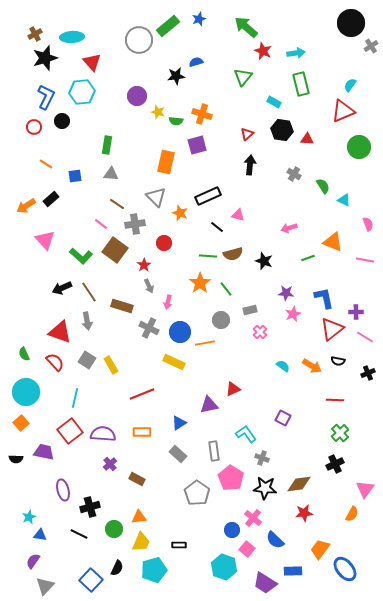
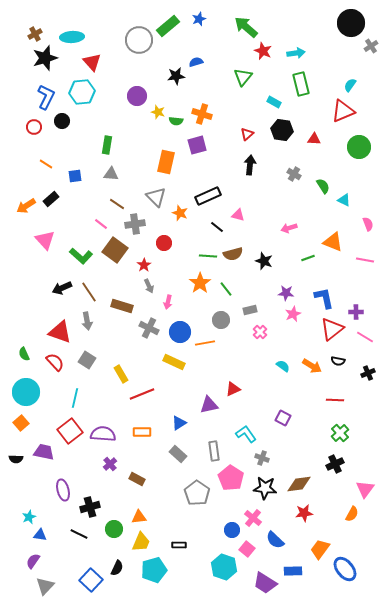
red triangle at (307, 139): moved 7 px right
yellow rectangle at (111, 365): moved 10 px right, 9 px down
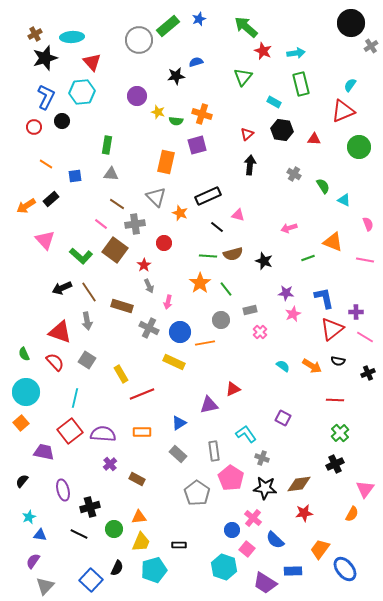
black semicircle at (16, 459): moved 6 px right, 22 px down; rotated 128 degrees clockwise
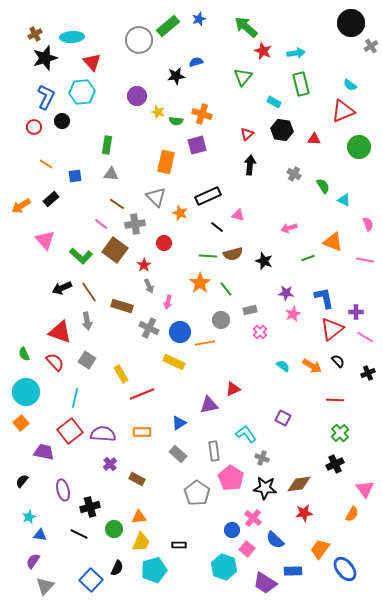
cyan semicircle at (350, 85): rotated 88 degrees counterclockwise
orange arrow at (26, 206): moved 5 px left
black semicircle at (338, 361): rotated 144 degrees counterclockwise
pink triangle at (365, 489): rotated 12 degrees counterclockwise
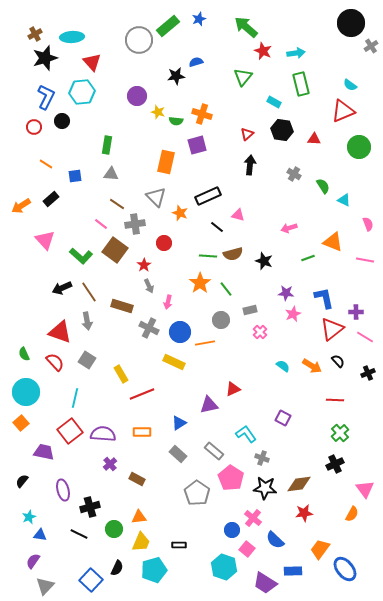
gray rectangle at (214, 451): rotated 42 degrees counterclockwise
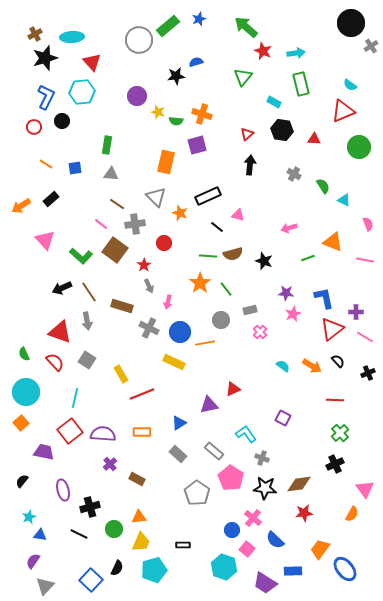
blue square at (75, 176): moved 8 px up
black rectangle at (179, 545): moved 4 px right
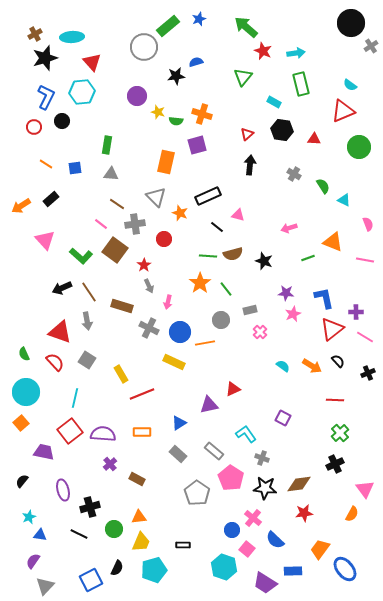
gray circle at (139, 40): moved 5 px right, 7 px down
red circle at (164, 243): moved 4 px up
blue square at (91, 580): rotated 20 degrees clockwise
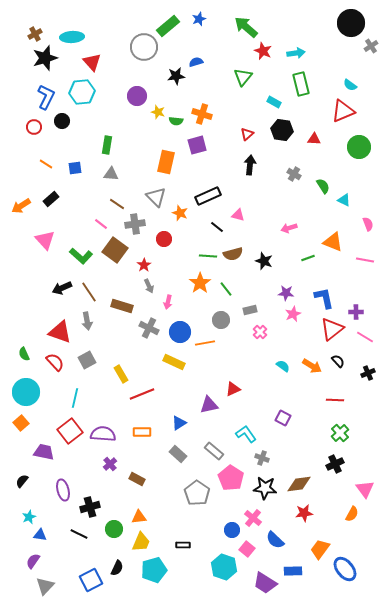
gray square at (87, 360): rotated 30 degrees clockwise
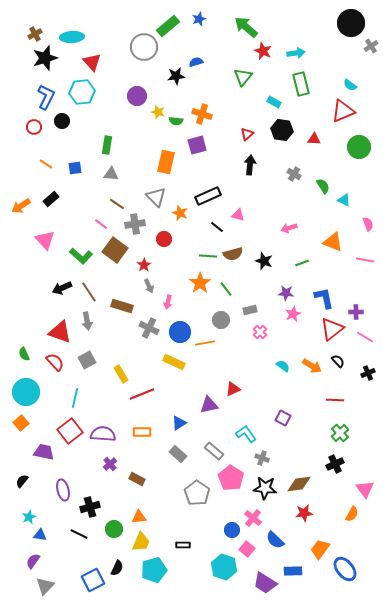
green line at (308, 258): moved 6 px left, 5 px down
blue square at (91, 580): moved 2 px right
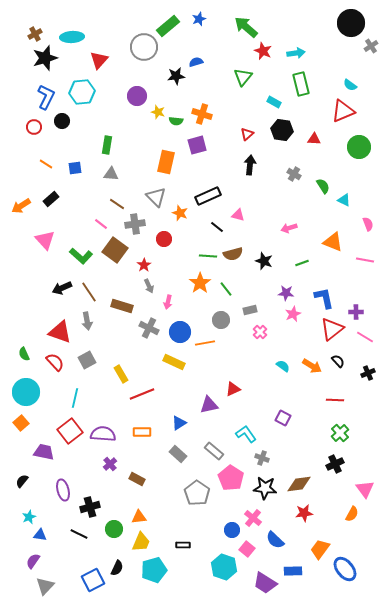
red triangle at (92, 62): moved 7 px right, 2 px up; rotated 24 degrees clockwise
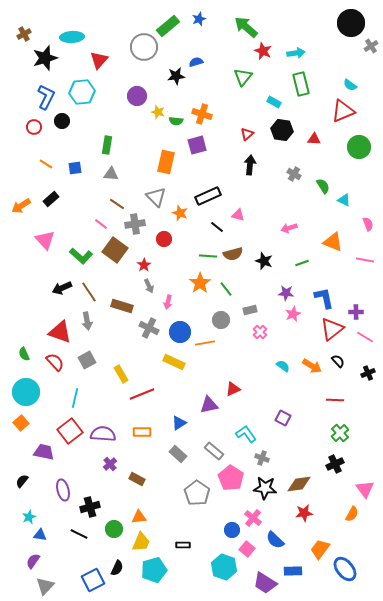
brown cross at (35, 34): moved 11 px left
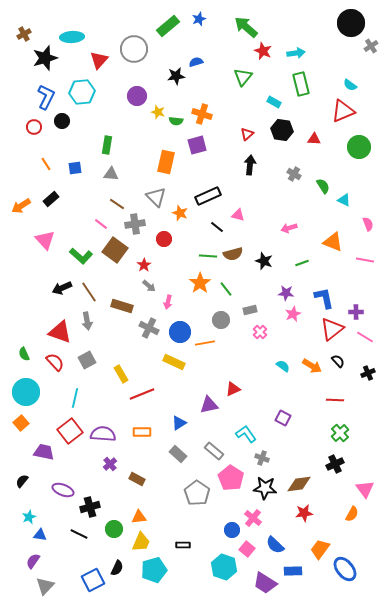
gray circle at (144, 47): moved 10 px left, 2 px down
orange line at (46, 164): rotated 24 degrees clockwise
gray arrow at (149, 286): rotated 24 degrees counterclockwise
purple ellipse at (63, 490): rotated 55 degrees counterclockwise
blue semicircle at (275, 540): moved 5 px down
